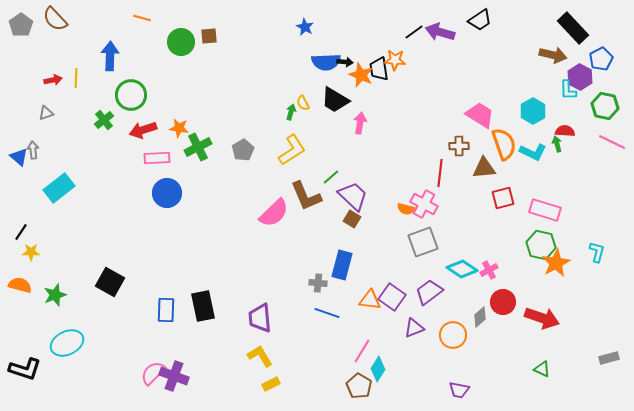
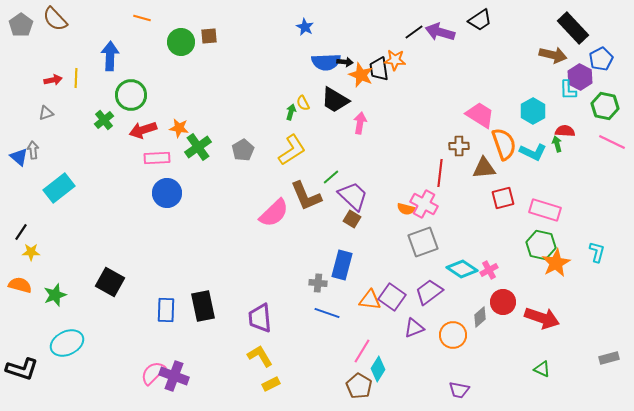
green cross at (198, 147): rotated 8 degrees counterclockwise
black L-shape at (25, 369): moved 3 px left
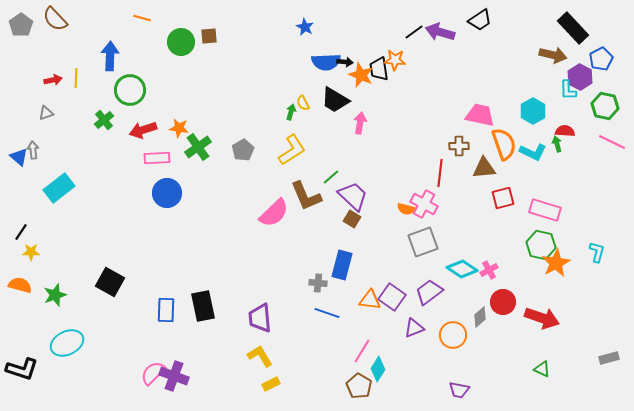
green circle at (131, 95): moved 1 px left, 5 px up
pink trapezoid at (480, 115): rotated 20 degrees counterclockwise
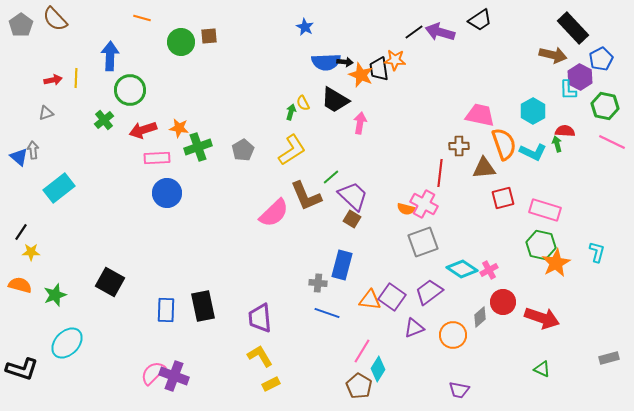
green cross at (198, 147): rotated 16 degrees clockwise
cyan ellipse at (67, 343): rotated 20 degrees counterclockwise
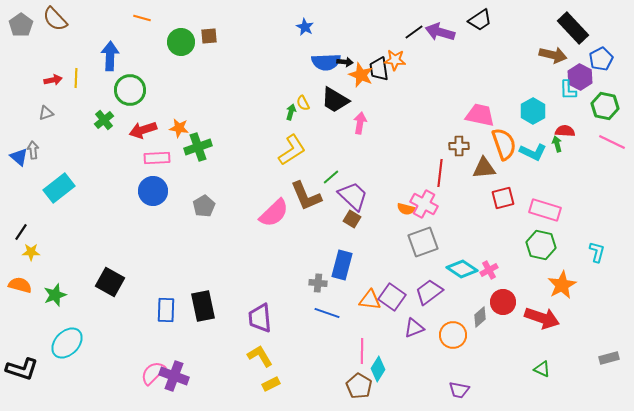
gray pentagon at (243, 150): moved 39 px left, 56 px down
blue circle at (167, 193): moved 14 px left, 2 px up
orange star at (556, 263): moved 6 px right, 22 px down
pink line at (362, 351): rotated 30 degrees counterclockwise
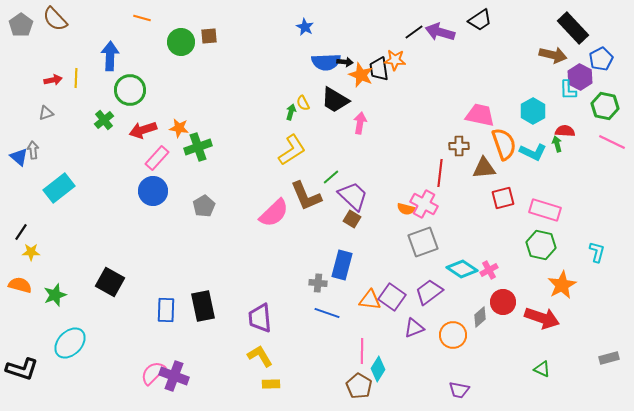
pink rectangle at (157, 158): rotated 45 degrees counterclockwise
cyan ellipse at (67, 343): moved 3 px right
yellow rectangle at (271, 384): rotated 24 degrees clockwise
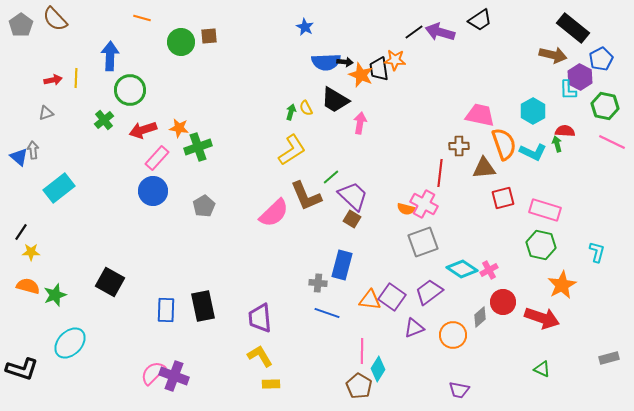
black rectangle at (573, 28): rotated 8 degrees counterclockwise
yellow semicircle at (303, 103): moved 3 px right, 5 px down
orange semicircle at (20, 285): moved 8 px right, 1 px down
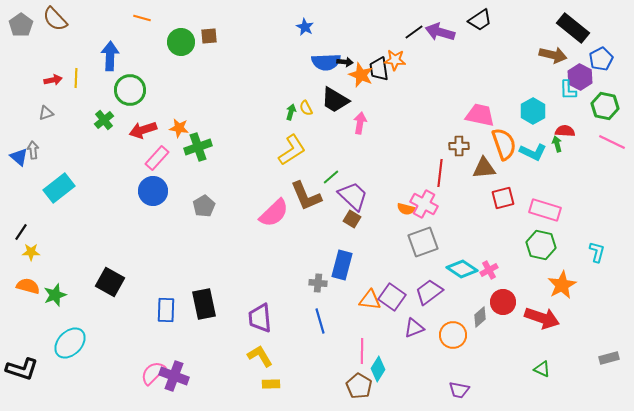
black rectangle at (203, 306): moved 1 px right, 2 px up
blue line at (327, 313): moved 7 px left, 8 px down; rotated 55 degrees clockwise
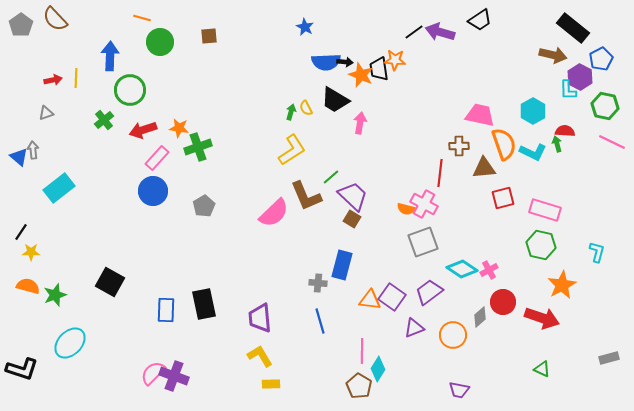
green circle at (181, 42): moved 21 px left
